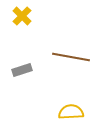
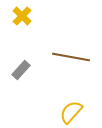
gray rectangle: moved 1 px left; rotated 30 degrees counterclockwise
yellow semicircle: rotated 45 degrees counterclockwise
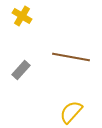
yellow cross: rotated 12 degrees counterclockwise
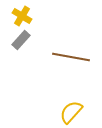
gray rectangle: moved 30 px up
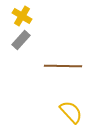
brown line: moved 8 px left, 9 px down; rotated 9 degrees counterclockwise
yellow semicircle: rotated 95 degrees clockwise
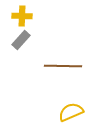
yellow cross: rotated 30 degrees counterclockwise
yellow semicircle: rotated 70 degrees counterclockwise
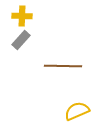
yellow semicircle: moved 6 px right, 1 px up
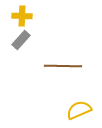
yellow semicircle: moved 2 px right, 1 px up
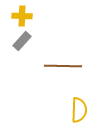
gray rectangle: moved 1 px right, 1 px down
yellow semicircle: rotated 115 degrees clockwise
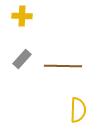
gray rectangle: moved 18 px down
yellow semicircle: moved 1 px left
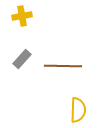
yellow cross: rotated 12 degrees counterclockwise
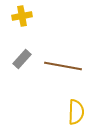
brown line: rotated 9 degrees clockwise
yellow semicircle: moved 2 px left, 2 px down
